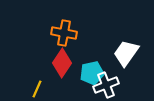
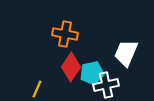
orange cross: moved 1 px right, 1 px down
white trapezoid: rotated 12 degrees counterclockwise
red diamond: moved 9 px right, 4 px down
white cross: rotated 10 degrees clockwise
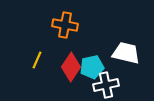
orange cross: moved 9 px up
white trapezoid: rotated 80 degrees clockwise
cyan pentagon: moved 6 px up
yellow line: moved 29 px up
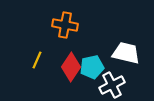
white cross: moved 6 px right; rotated 15 degrees counterclockwise
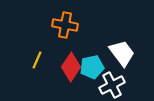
white trapezoid: moved 4 px left; rotated 40 degrees clockwise
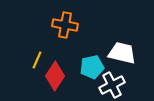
white trapezoid: rotated 40 degrees counterclockwise
red diamond: moved 16 px left, 9 px down
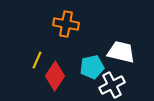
orange cross: moved 1 px right, 1 px up
white trapezoid: moved 1 px left, 1 px up
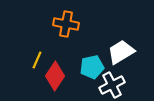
white trapezoid: rotated 44 degrees counterclockwise
